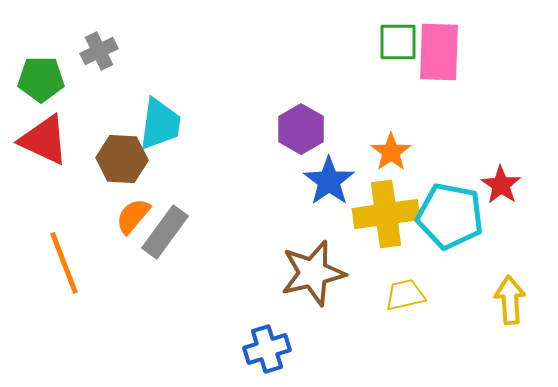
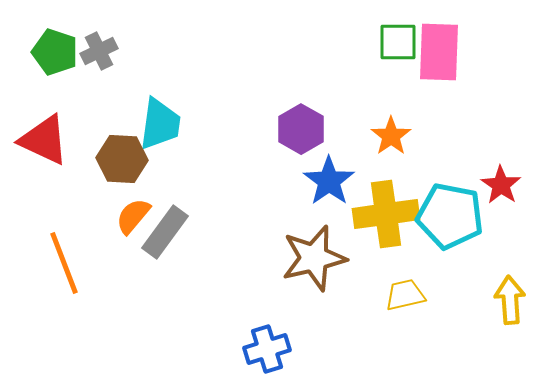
green pentagon: moved 14 px right, 27 px up; rotated 18 degrees clockwise
orange star: moved 16 px up
brown star: moved 1 px right, 15 px up
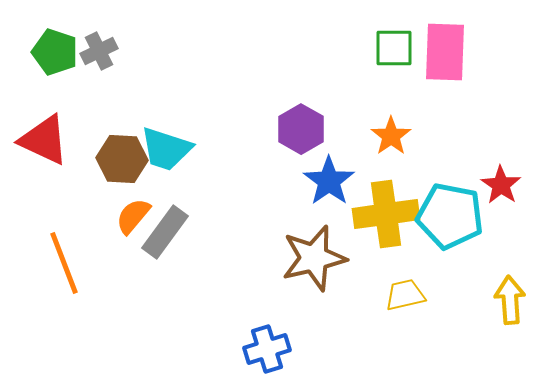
green square: moved 4 px left, 6 px down
pink rectangle: moved 6 px right
cyan trapezoid: moved 6 px right, 25 px down; rotated 100 degrees clockwise
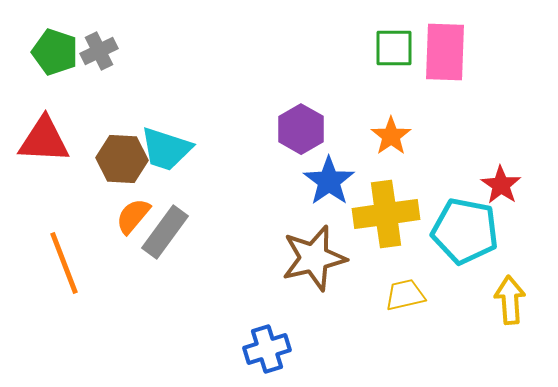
red triangle: rotated 22 degrees counterclockwise
cyan pentagon: moved 15 px right, 15 px down
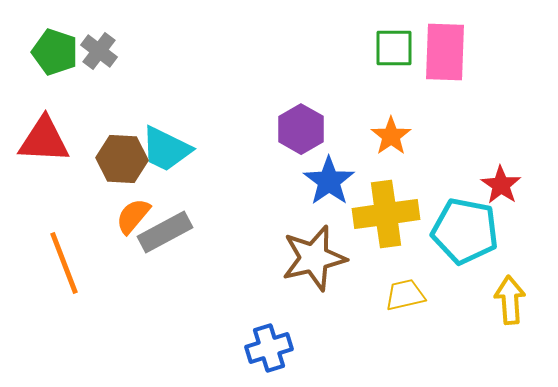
gray cross: rotated 27 degrees counterclockwise
cyan trapezoid: rotated 8 degrees clockwise
gray rectangle: rotated 26 degrees clockwise
blue cross: moved 2 px right, 1 px up
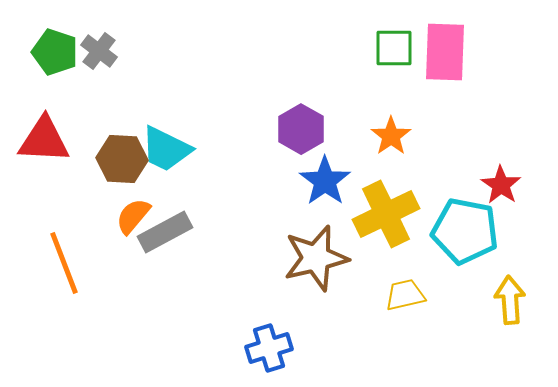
blue star: moved 4 px left
yellow cross: rotated 18 degrees counterclockwise
brown star: moved 2 px right
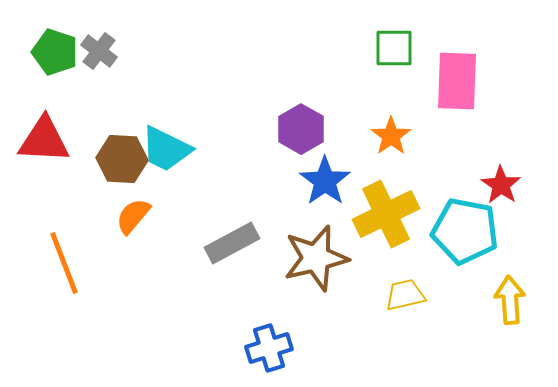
pink rectangle: moved 12 px right, 29 px down
gray rectangle: moved 67 px right, 11 px down
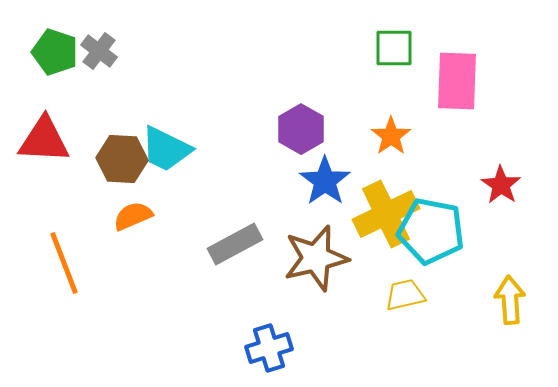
orange semicircle: rotated 27 degrees clockwise
cyan pentagon: moved 34 px left
gray rectangle: moved 3 px right, 1 px down
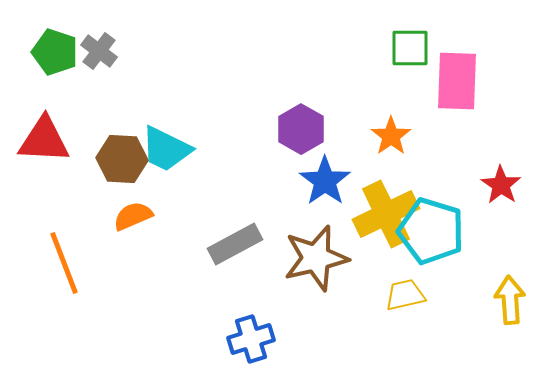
green square: moved 16 px right
cyan pentagon: rotated 6 degrees clockwise
blue cross: moved 18 px left, 9 px up
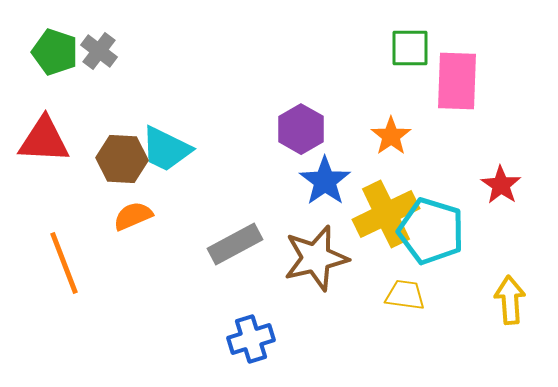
yellow trapezoid: rotated 21 degrees clockwise
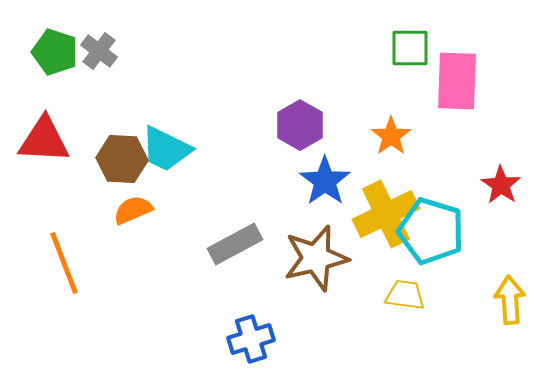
purple hexagon: moved 1 px left, 4 px up
orange semicircle: moved 6 px up
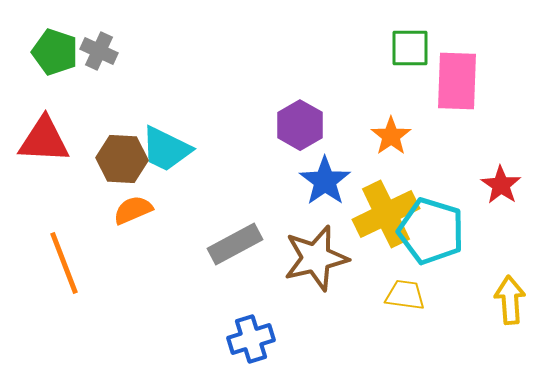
gray cross: rotated 12 degrees counterclockwise
